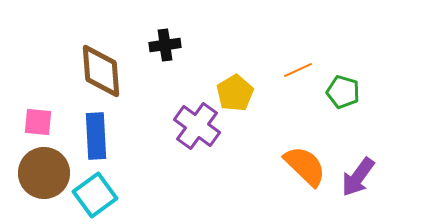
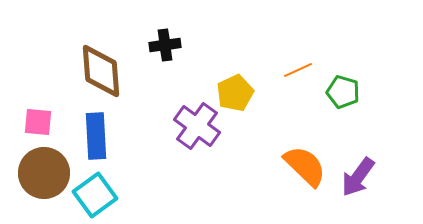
yellow pentagon: rotated 6 degrees clockwise
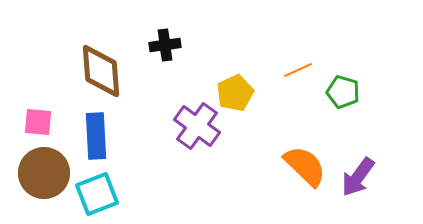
cyan square: moved 2 px right, 1 px up; rotated 15 degrees clockwise
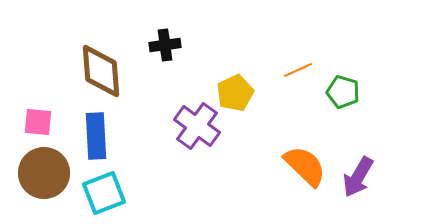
purple arrow: rotated 6 degrees counterclockwise
cyan square: moved 7 px right, 1 px up
